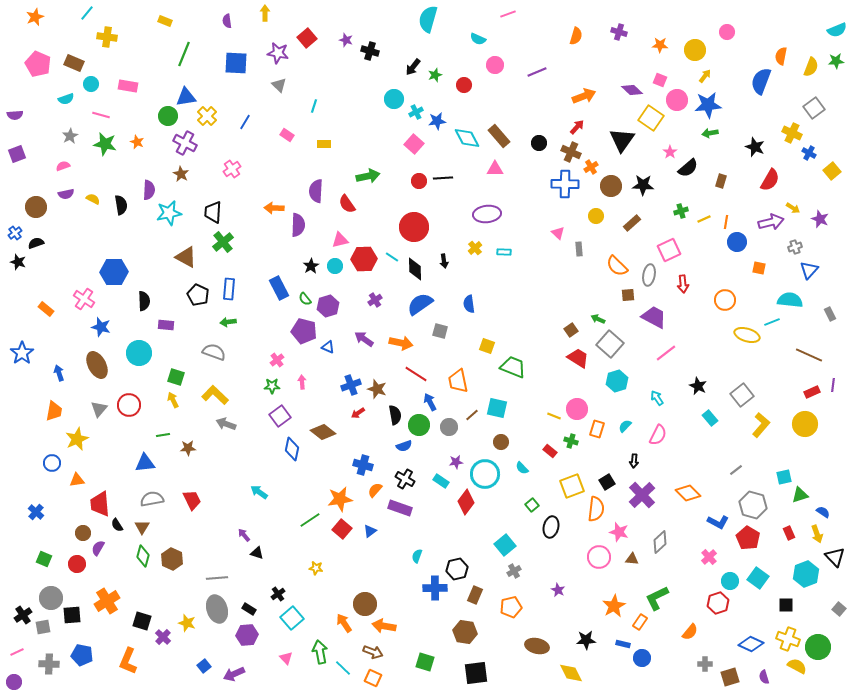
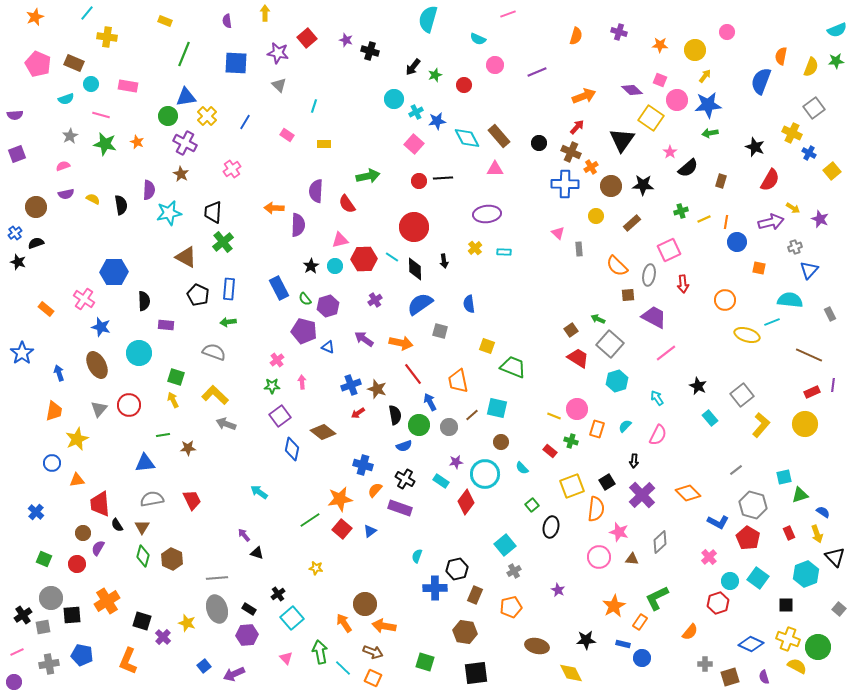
red line at (416, 374): moved 3 px left; rotated 20 degrees clockwise
gray cross at (49, 664): rotated 12 degrees counterclockwise
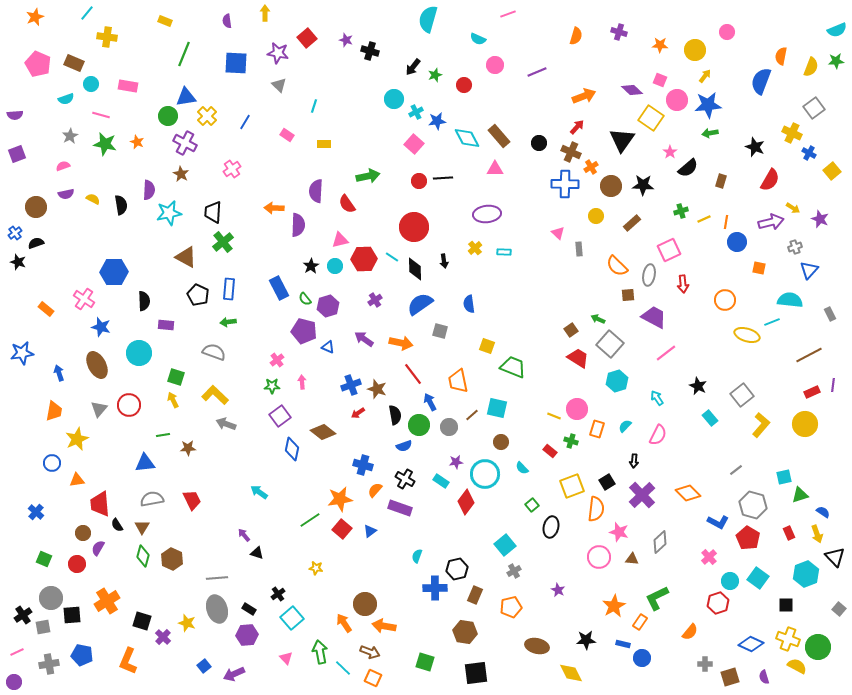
blue star at (22, 353): rotated 25 degrees clockwise
brown line at (809, 355): rotated 52 degrees counterclockwise
brown arrow at (373, 652): moved 3 px left
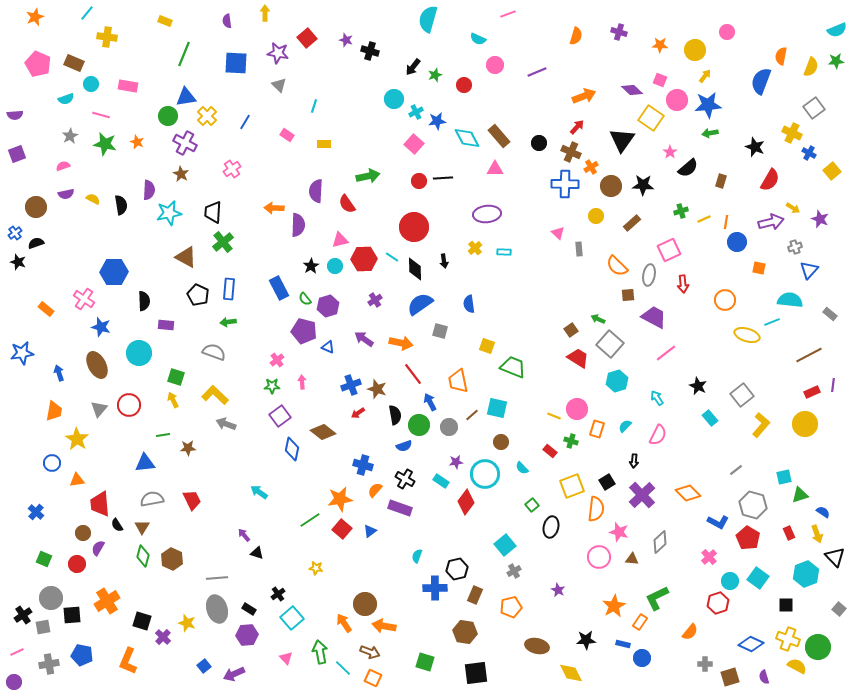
gray rectangle at (830, 314): rotated 24 degrees counterclockwise
yellow star at (77, 439): rotated 15 degrees counterclockwise
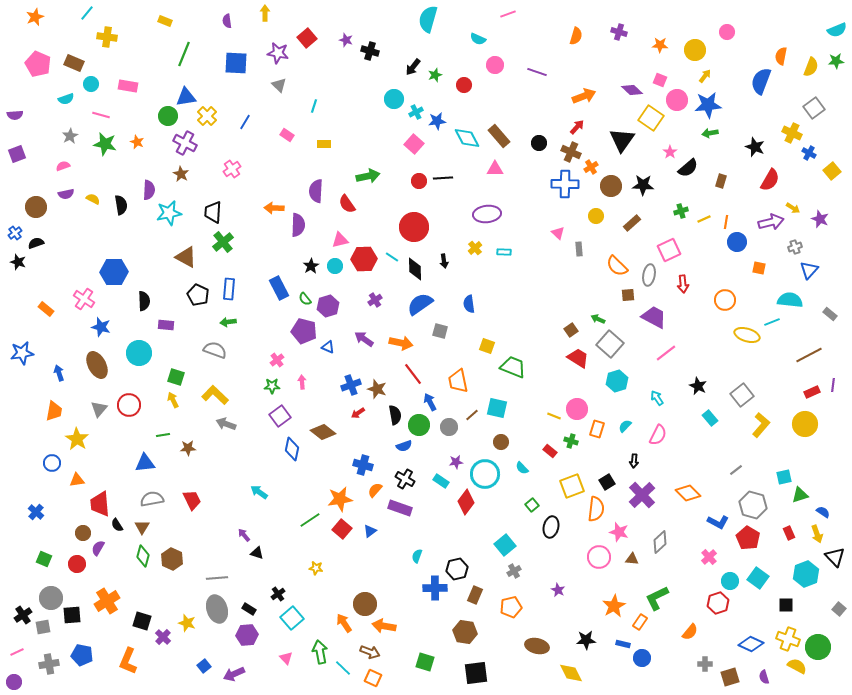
purple line at (537, 72): rotated 42 degrees clockwise
gray semicircle at (214, 352): moved 1 px right, 2 px up
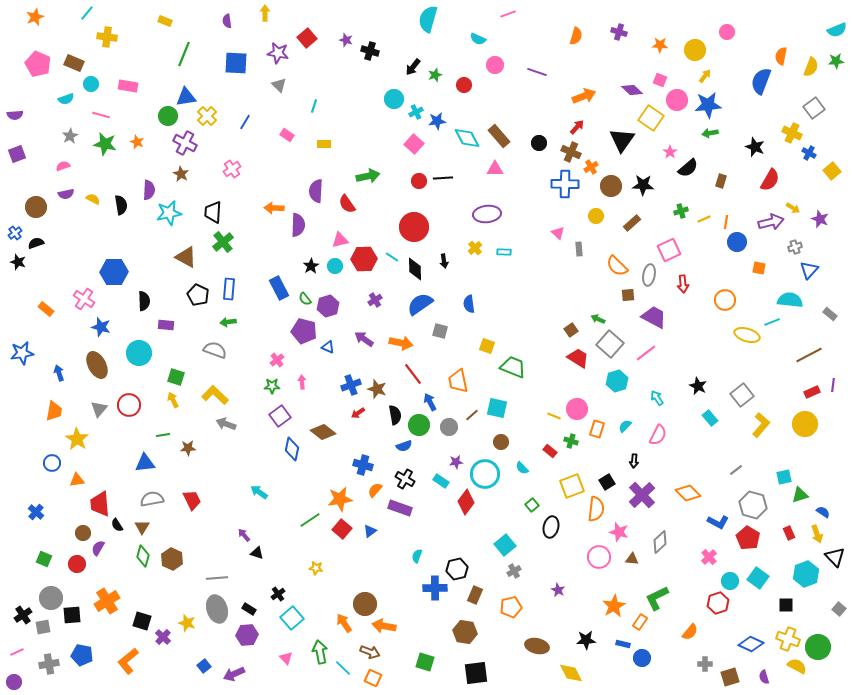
pink line at (666, 353): moved 20 px left
orange L-shape at (128, 661): rotated 28 degrees clockwise
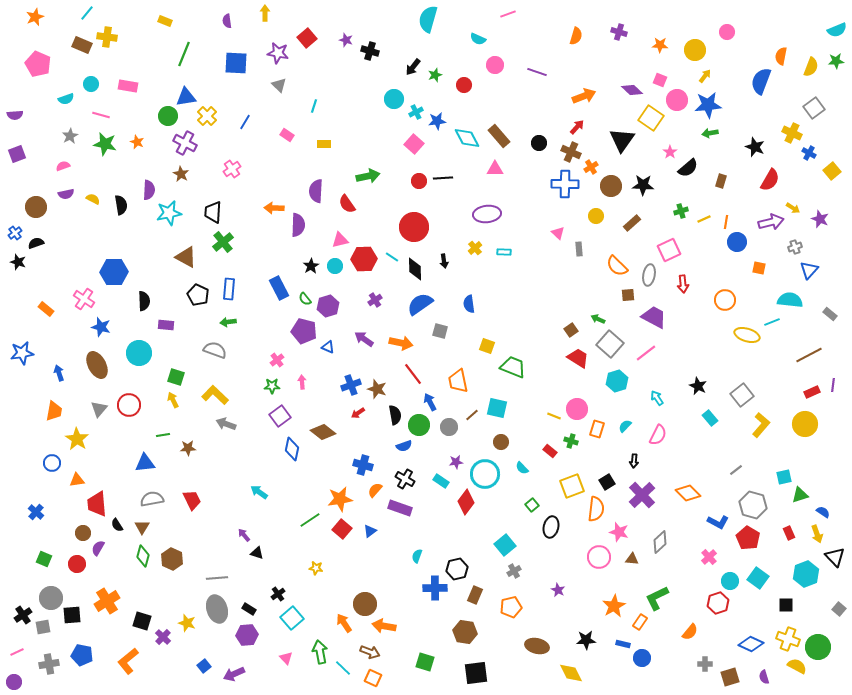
brown rectangle at (74, 63): moved 8 px right, 18 px up
red trapezoid at (100, 504): moved 3 px left
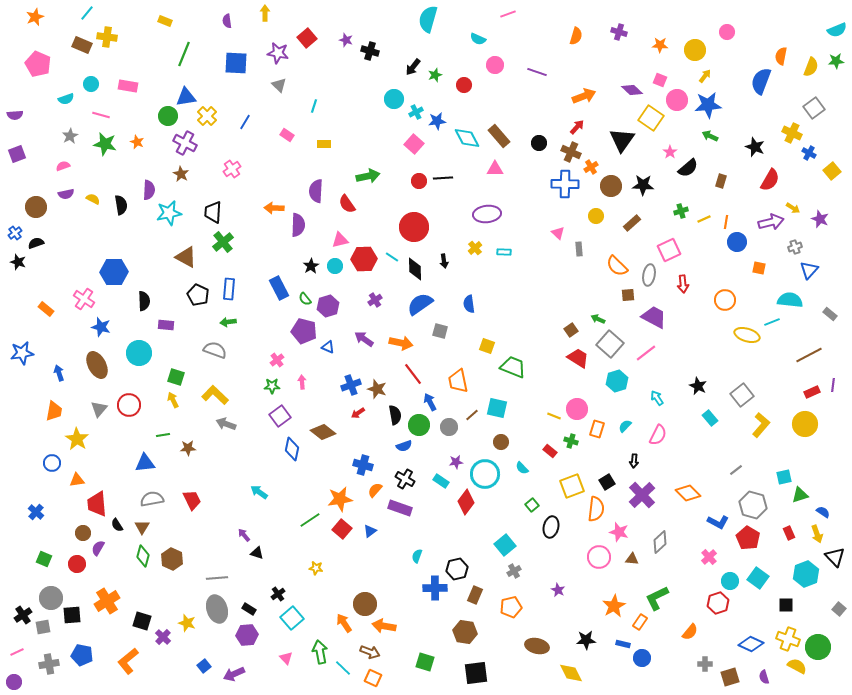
green arrow at (710, 133): moved 3 px down; rotated 35 degrees clockwise
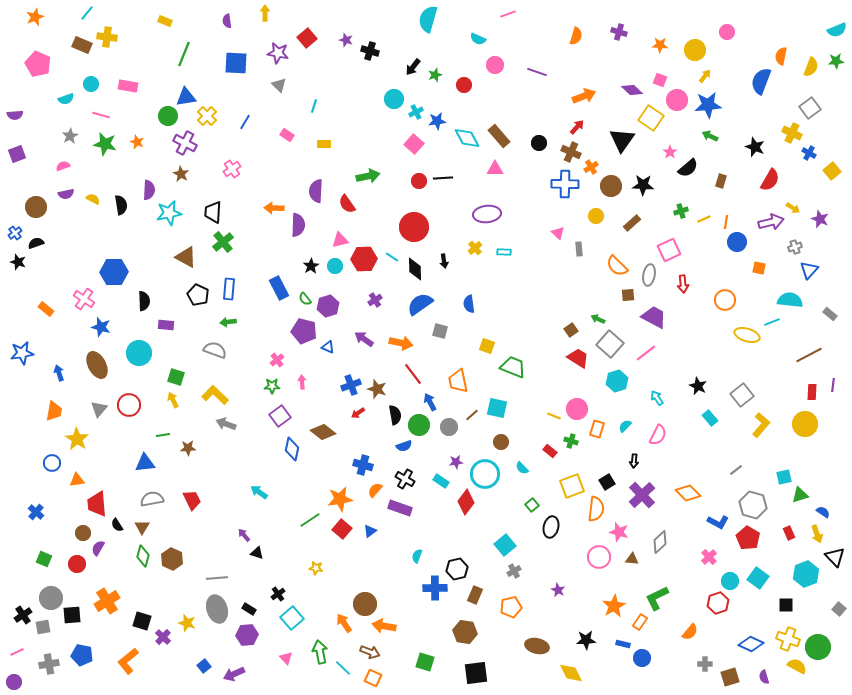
gray square at (814, 108): moved 4 px left
red rectangle at (812, 392): rotated 63 degrees counterclockwise
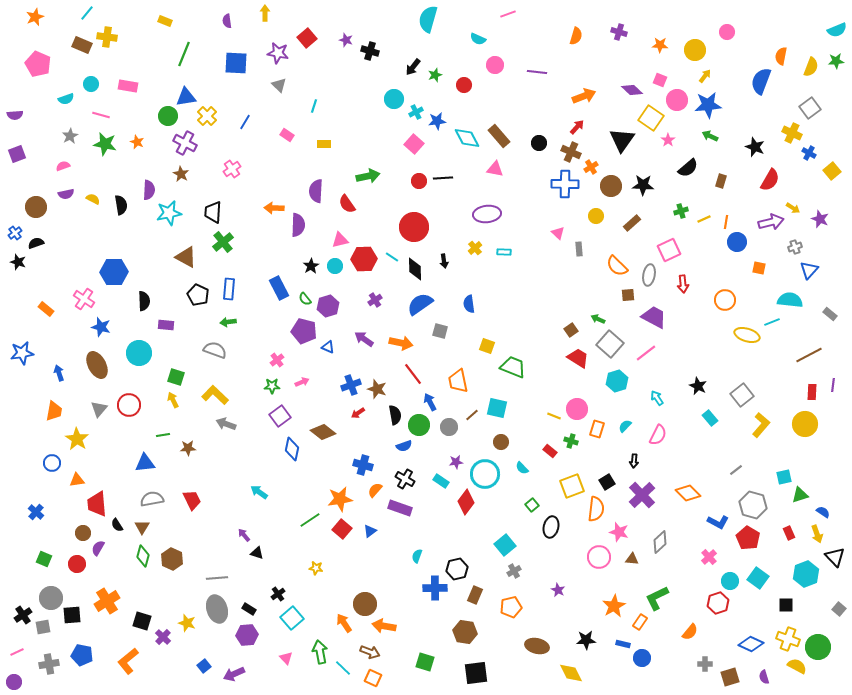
purple line at (537, 72): rotated 12 degrees counterclockwise
pink star at (670, 152): moved 2 px left, 12 px up
pink triangle at (495, 169): rotated 12 degrees clockwise
pink arrow at (302, 382): rotated 72 degrees clockwise
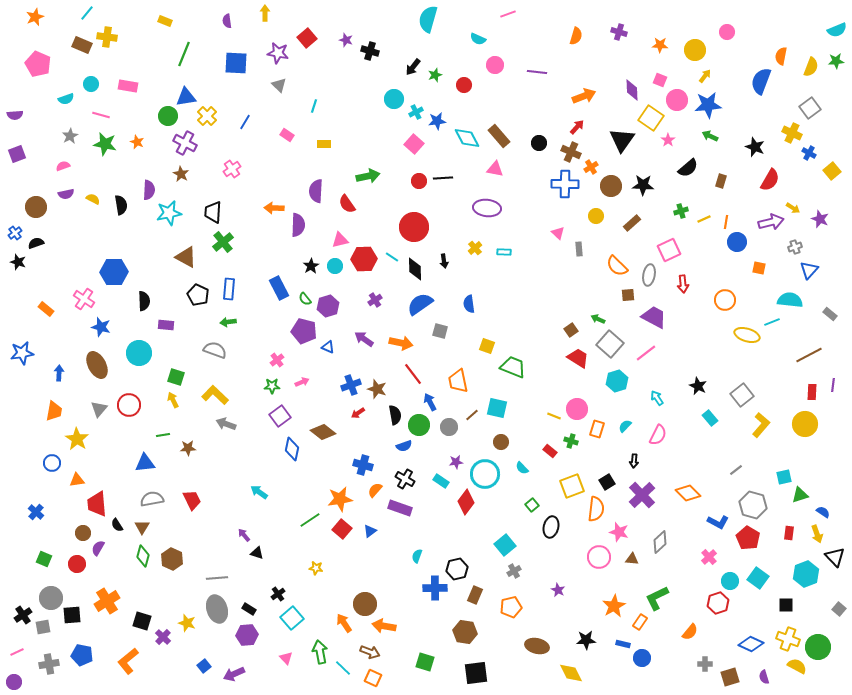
purple diamond at (632, 90): rotated 45 degrees clockwise
purple ellipse at (487, 214): moved 6 px up; rotated 12 degrees clockwise
blue arrow at (59, 373): rotated 21 degrees clockwise
red rectangle at (789, 533): rotated 32 degrees clockwise
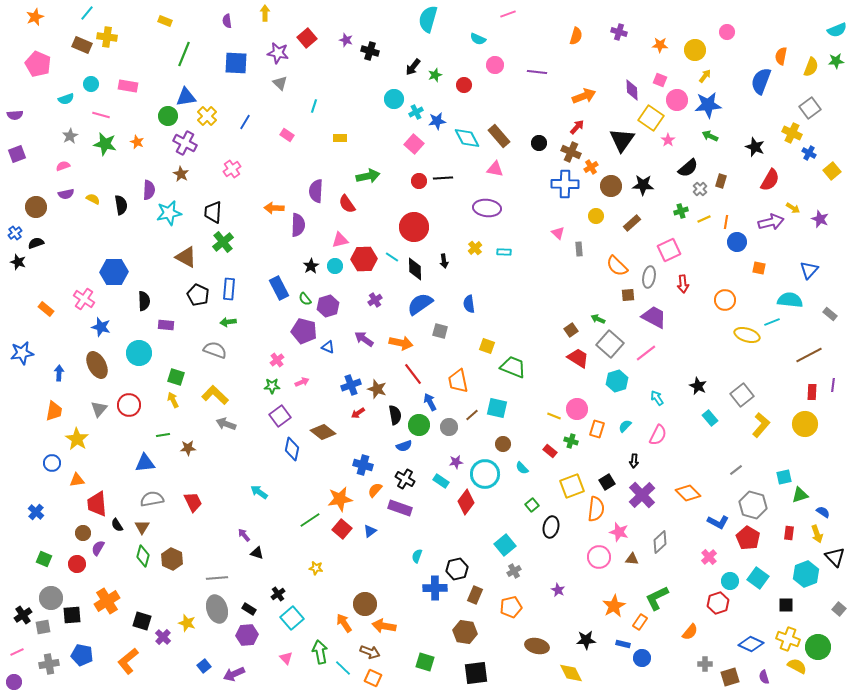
gray triangle at (279, 85): moved 1 px right, 2 px up
yellow rectangle at (324, 144): moved 16 px right, 6 px up
gray cross at (795, 247): moved 95 px left, 58 px up; rotated 24 degrees counterclockwise
gray ellipse at (649, 275): moved 2 px down
brown circle at (501, 442): moved 2 px right, 2 px down
red trapezoid at (192, 500): moved 1 px right, 2 px down
